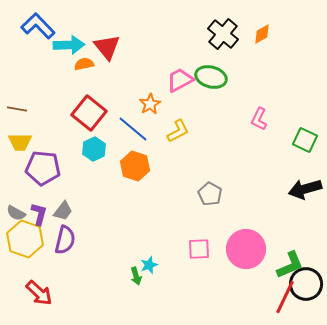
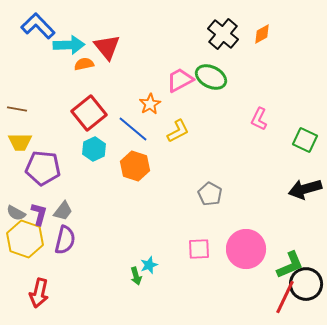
green ellipse: rotated 12 degrees clockwise
red square: rotated 12 degrees clockwise
red arrow: rotated 60 degrees clockwise
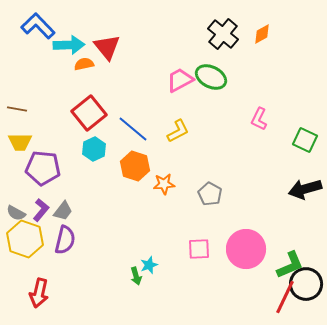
orange star: moved 14 px right, 80 px down; rotated 25 degrees clockwise
purple L-shape: moved 2 px right, 4 px up; rotated 25 degrees clockwise
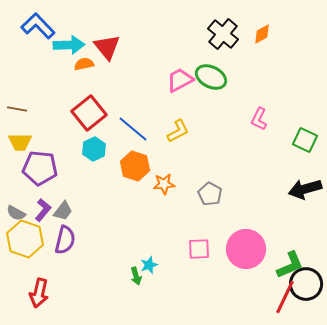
purple pentagon: moved 3 px left
purple L-shape: moved 2 px right
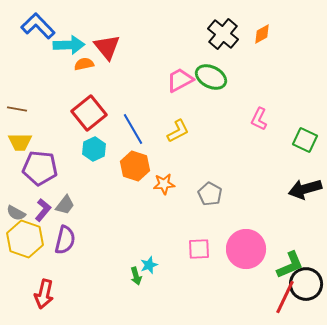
blue line: rotated 20 degrees clockwise
gray trapezoid: moved 2 px right, 6 px up
red arrow: moved 5 px right, 1 px down
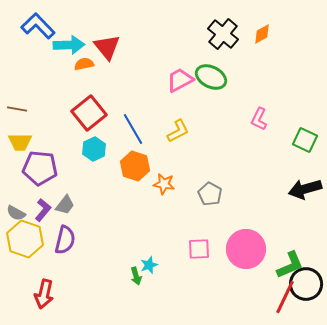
orange star: rotated 15 degrees clockwise
